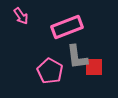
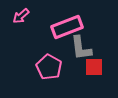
pink arrow: rotated 84 degrees clockwise
gray L-shape: moved 4 px right, 9 px up
pink pentagon: moved 1 px left, 4 px up
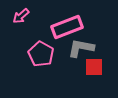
gray L-shape: rotated 108 degrees clockwise
pink pentagon: moved 8 px left, 13 px up
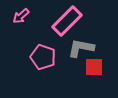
pink rectangle: moved 6 px up; rotated 24 degrees counterclockwise
pink pentagon: moved 2 px right, 3 px down; rotated 10 degrees counterclockwise
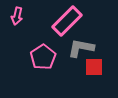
pink arrow: moved 4 px left; rotated 36 degrees counterclockwise
pink pentagon: rotated 20 degrees clockwise
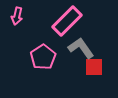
gray L-shape: rotated 44 degrees clockwise
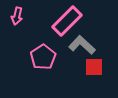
gray L-shape: moved 1 px right, 3 px up; rotated 12 degrees counterclockwise
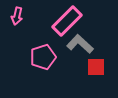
gray L-shape: moved 2 px left, 1 px up
pink pentagon: rotated 15 degrees clockwise
red square: moved 2 px right
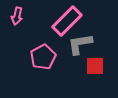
gray L-shape: rotated 52 degrees counterclockwise
pink pentagon: rotated 10 degrees counterclockwise
red square: moved 1 px left, 1 px up
